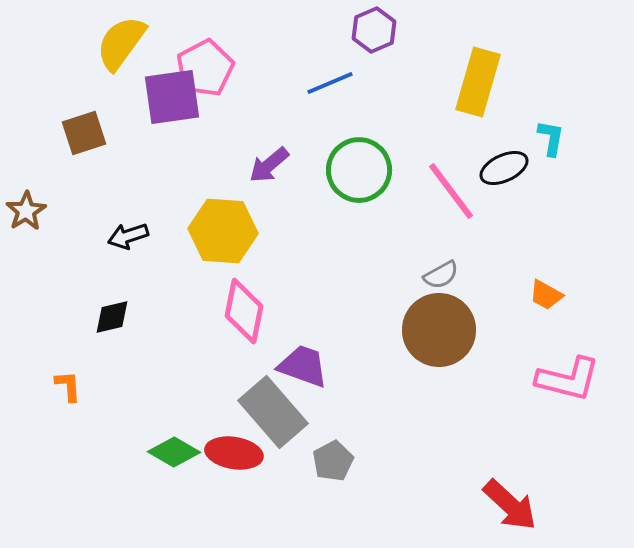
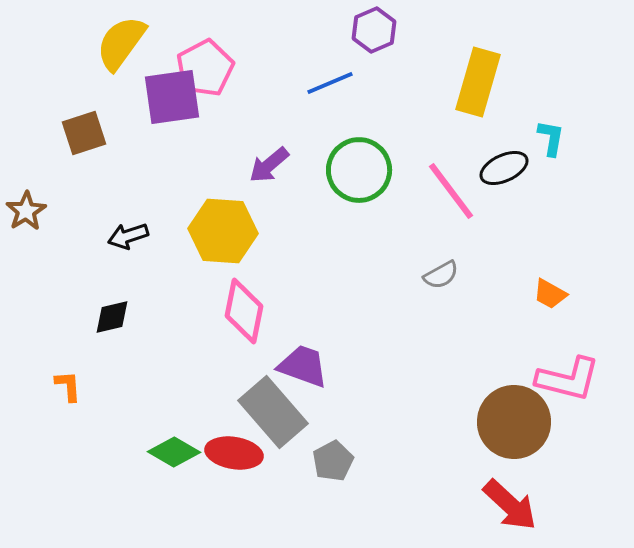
orange trapezoid: moved 4 px right, 1 px up
brown circle: moved 75 px right, 92 px down
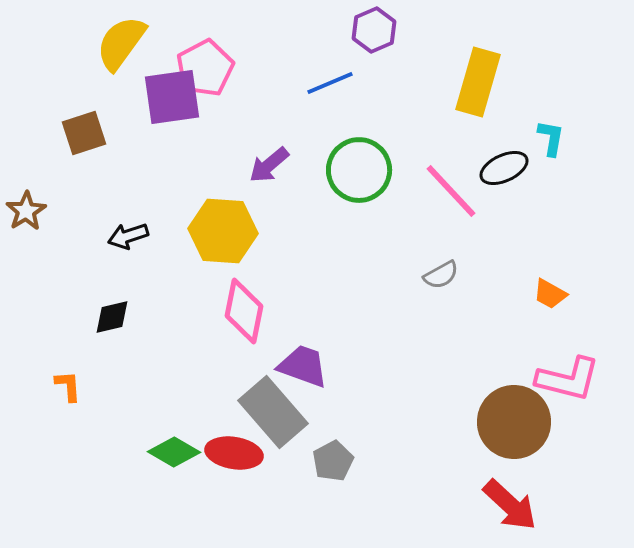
pink line: rotated 6 degrees counterclockwise
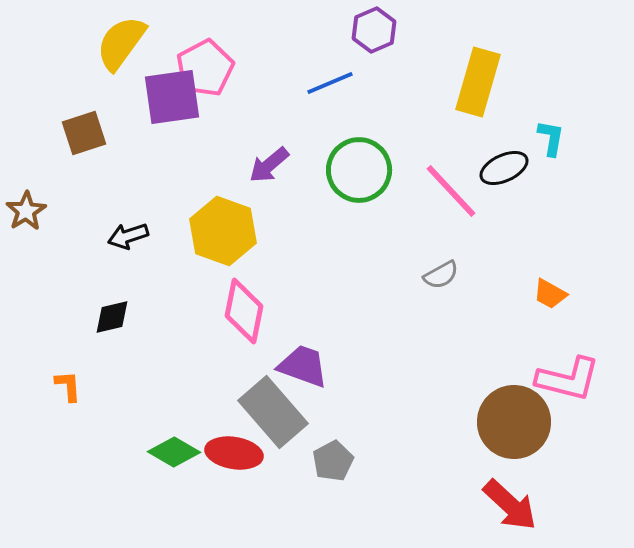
yellow hexagon: rotated 16 degrees clockwise
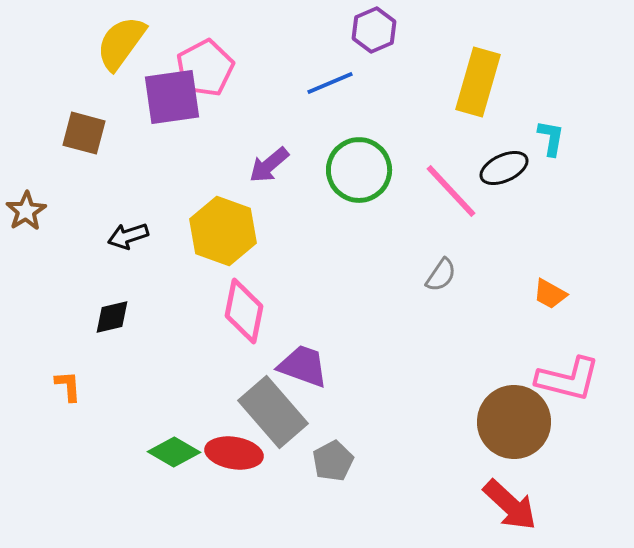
brown square: rotated 33 degrees clockwise
gray semicircle: rotated 27 degrees counterclockwise
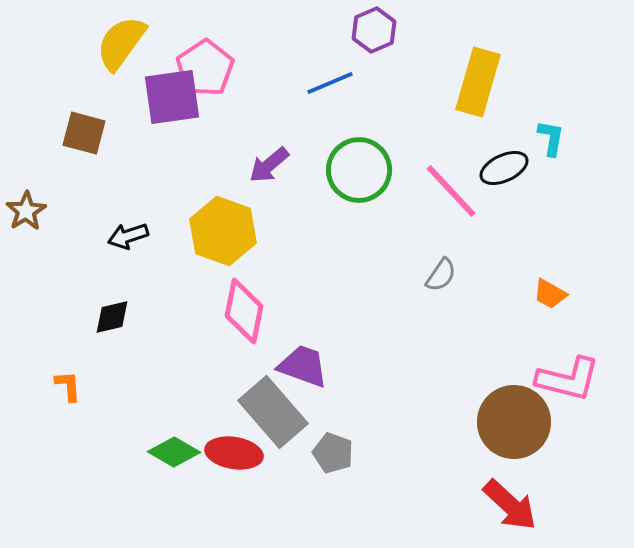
pink pentagon: rotated 6 degrees counterclockwise
gray pentagon: moved 8 px up; rotated 24 degrees counterclockwise
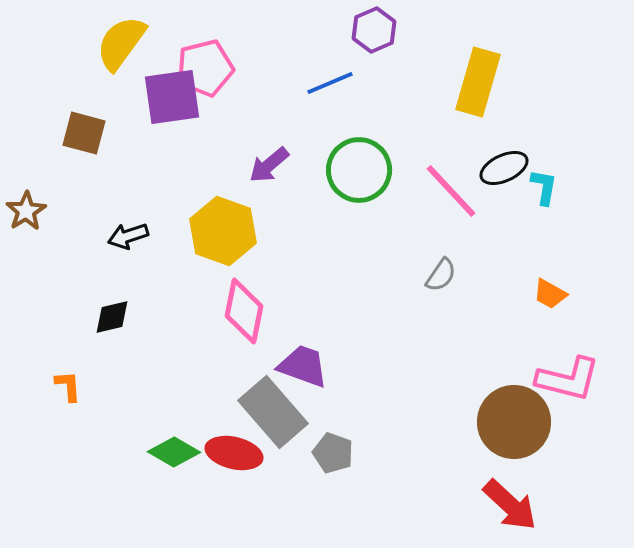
pink pentagon: rotated 20 degrees clockwise
cyan L-shape: moved 7 px left, 49 px down
red ellipse: rotated 4 degrees clockwise
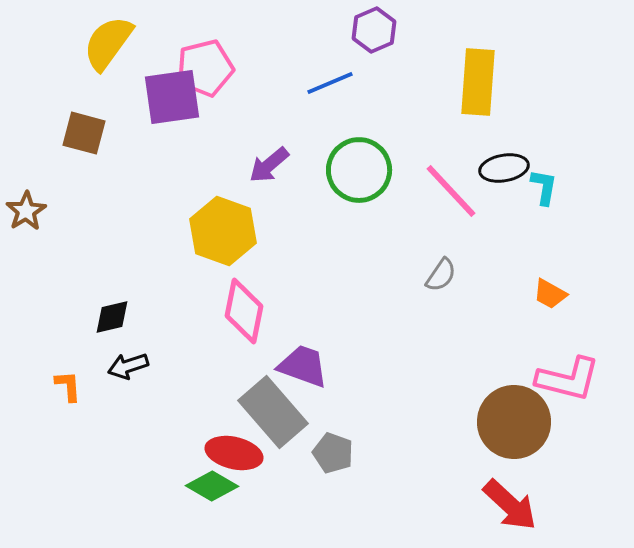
yellow semicircle: moved 13 px left
yellow rectangle: rotated 12 degrees counterclockwise
black ellipse: rotated 15 degrees clockwise
black arrow: moved 130 px down
green diamond: moved 38 px right, 34 px down
